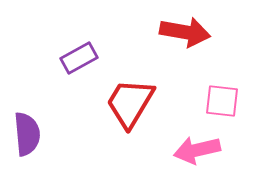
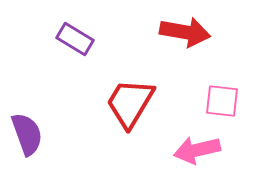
purple rectangle: moved 4 px left, 19 px up; rotated 60 degrees clockwise
purple semicircle: rotated 15 degrees counterclockwise
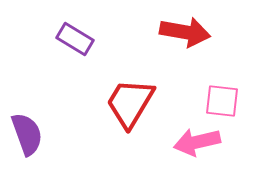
pink arrow: moved 8 px up
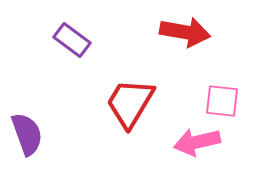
purple rectangle: moved 3 px left, 1 px down; rotated 6 degrees clockwise
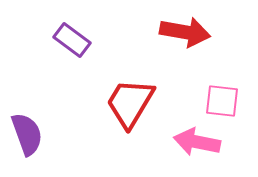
pink arrow: rotated 24 degrees clockwise
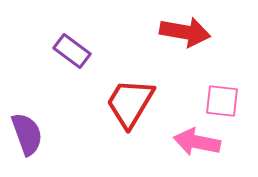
purple rectangle: moved 11 px down
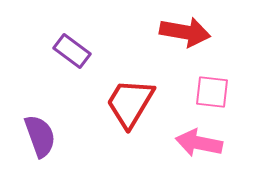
pink square: moved 10 px left, 9 px up
purple semicircle: moved 13 px right, 2 px down
pink arrow: moved 2 px right, 1 px down
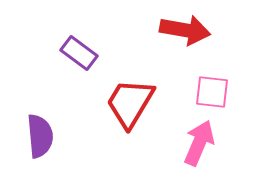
red arrow: moved 2 px up
purple rectangle: moved 7 px right, 2 px down
purple semicircle: rotated 15 degrees clockwise
pink arrow: rotated 102 degrees clockwise
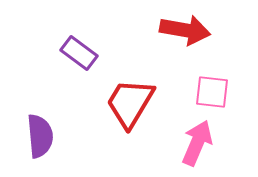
pink arrow: moved 2 px left
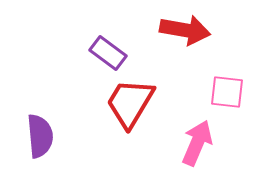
purple rectangle: moved 29 px right
pink square: moved 15 px right
